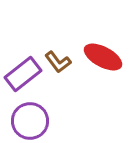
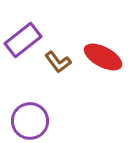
purple rectangle: moved 34 px up
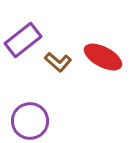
brown L-shape: rotated 12 degrees counterclockwise
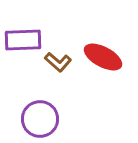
purple rectangle: rotated 36 degrees clockwise
purple circle: moved 10 px right, 2 px up
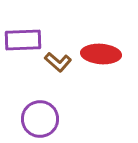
red ellipse: moved 2 px left, 3 px up; rotated 24 degrees counterclockwise
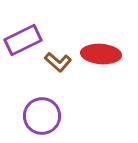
purple rectangle: rotated 24 degrees counterclockwise
purple circle: moved 2 px right, 3 px up
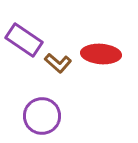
purple rectangle: moved 1 px right; rotated 60 degrees clockwise
brown L-shape: moved 1 px down
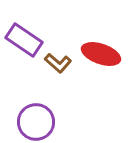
red ellipse: rotated 15 degrees clockwise
purple circle: moved 6 px left, 6 px down
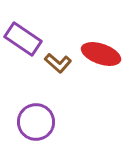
purple rectangle: moved 1 px left, 1 px up
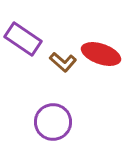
brown L-shape: moved 5 px right, 1 px up
purple circle: moved 17 px right
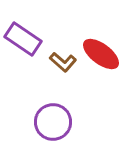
red ellipse: rotated 18 degrees clockwise
